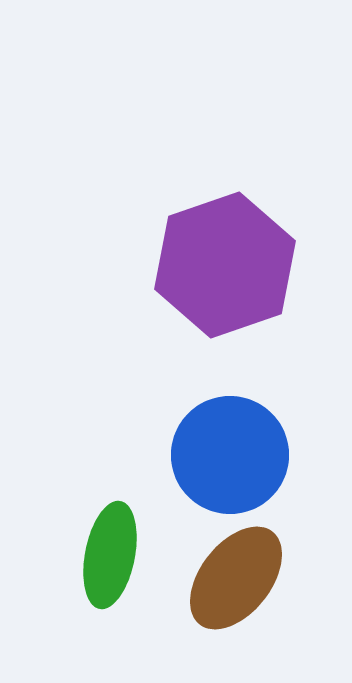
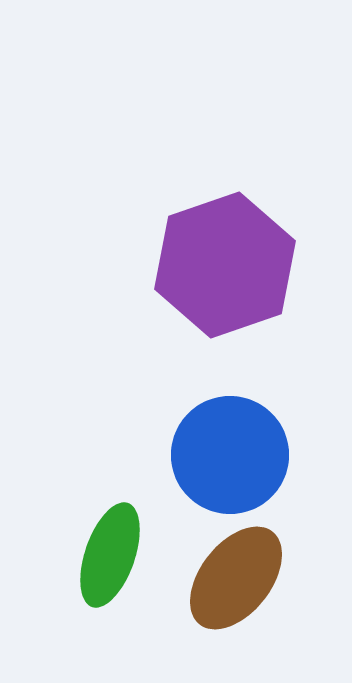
green ellipse: rotated 8 degrees clockwise
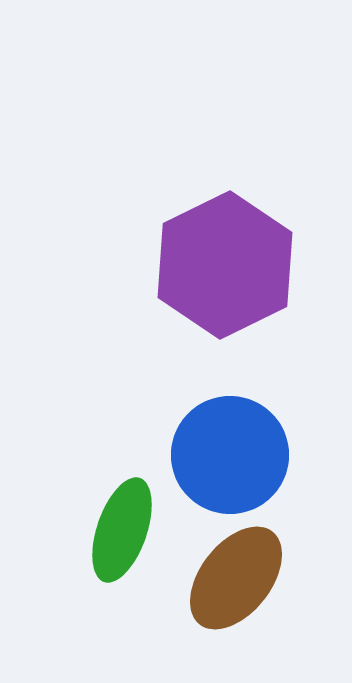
purple hexagon: rotated 7 degrees counterclockwise
green ellipse: moved 12 px right, 25 px up
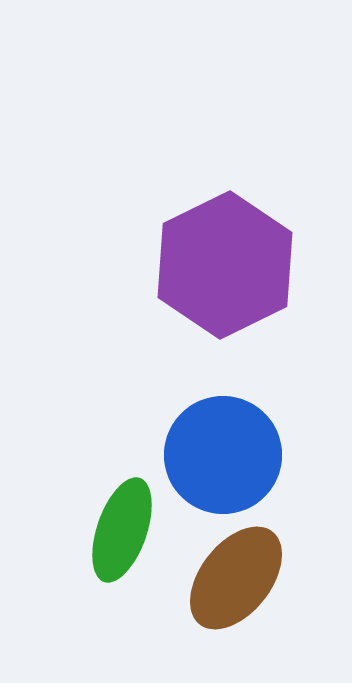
blue circle: moved 7 px left
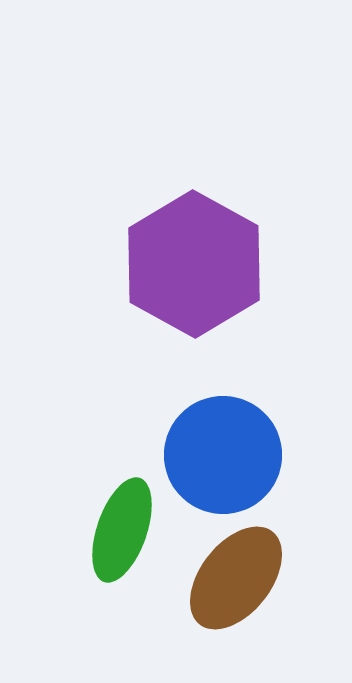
purple hexagon: moved 31 px left, 1 px up; rotated 5 degrees counterclockwise
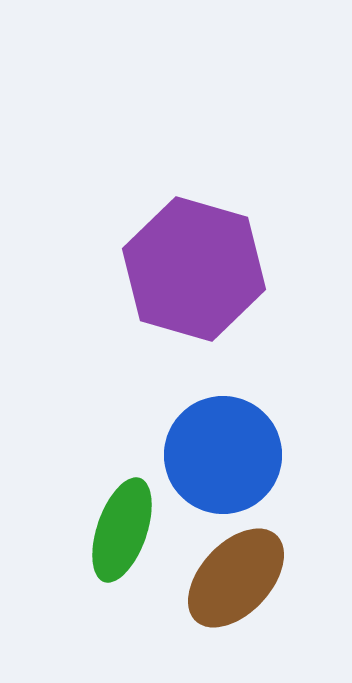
purple hexagon: moved 5 px down; rotated 13 degrees counterclockwise
brown ellipse: rotated 5 degrees clockwise
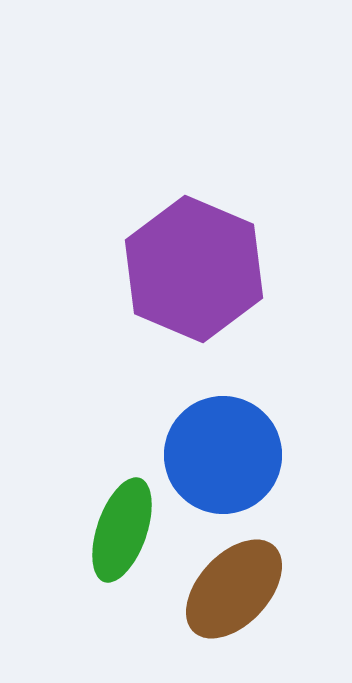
purple hexagon: rotated 7 degrees clockwise
brown ellipse: moved 2 px left, 11 px down
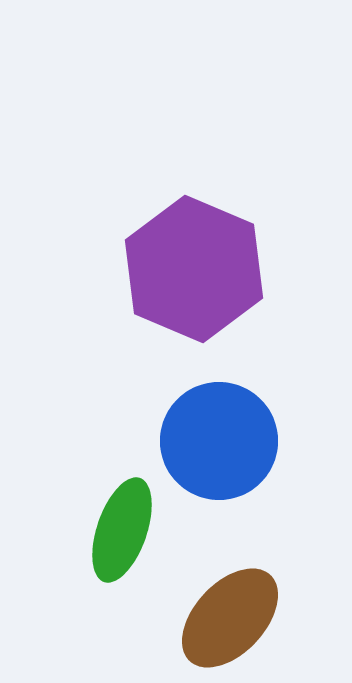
blue circle: moved 4 px left, 14 px up
brown ellipse: moved 4 px left, 29 px down
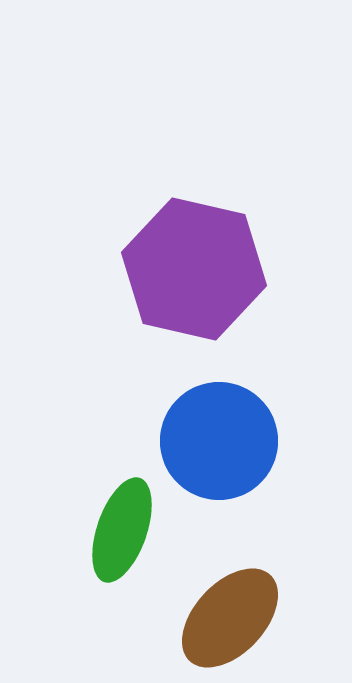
purple hexagon: rotated 10 degrees counterclockwise
